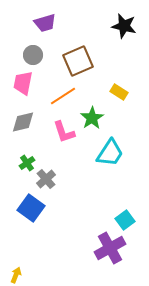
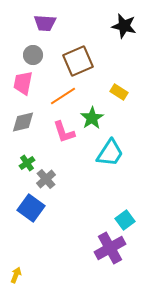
purple trapezoid: rotated 20 degrees clockwise
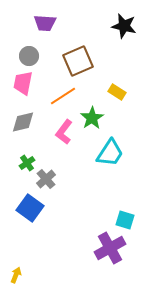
gray circle: moved 4 px left, 1 px down
yellow rectangle: moved 2 px left
pink L-shape: rotated 55 degrees clockwise
blue square: moved 1 px left
cyan square: rotated 36 degrees counterclockwise
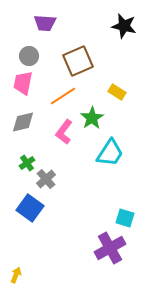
cyan square: moved 2 px up
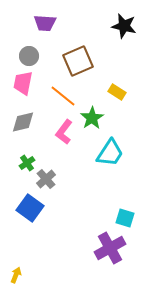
orange line: rotated 72 degrees clockwise
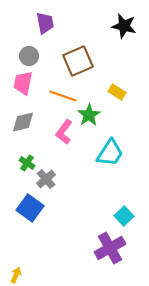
purple trapezoid: rotated 105 degrees counterclockwise
orange line: rotated 20 degrees counterclockwise
green star: moved 3 px left, 3 px up
green cross: rotated 21 degrees counterclockwise
cyan square: moved 1 px left, 2 px up; rotated 30 degrees clockwise
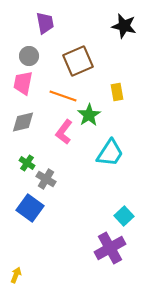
yellow rectangle: rotated 48 degrees clockwise
gray cross: rotated 18 degrees counterclockwise
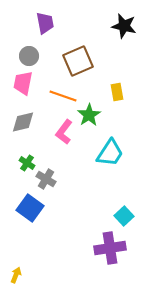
purple cross: rotated 20 degrees clockwise
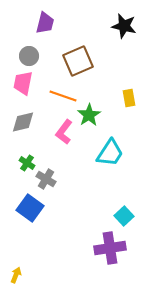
purple trapezoid: rotated 25 degrees clockwise
yellow rectangle: moved 12 px right, 6 px down
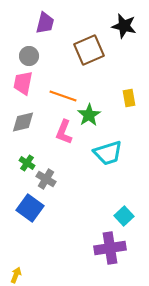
brown square: moved 11 px right, 11 px up
pink L-shape: rotated 15 degrees counterclockwise
cyan trapezoid: moved 2 px left; rotated 40 degrees clockwise
